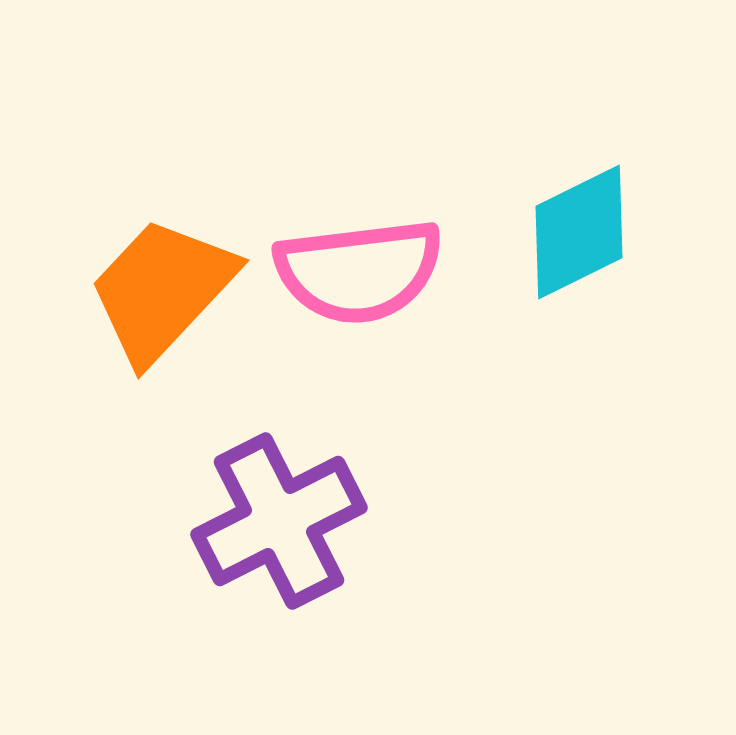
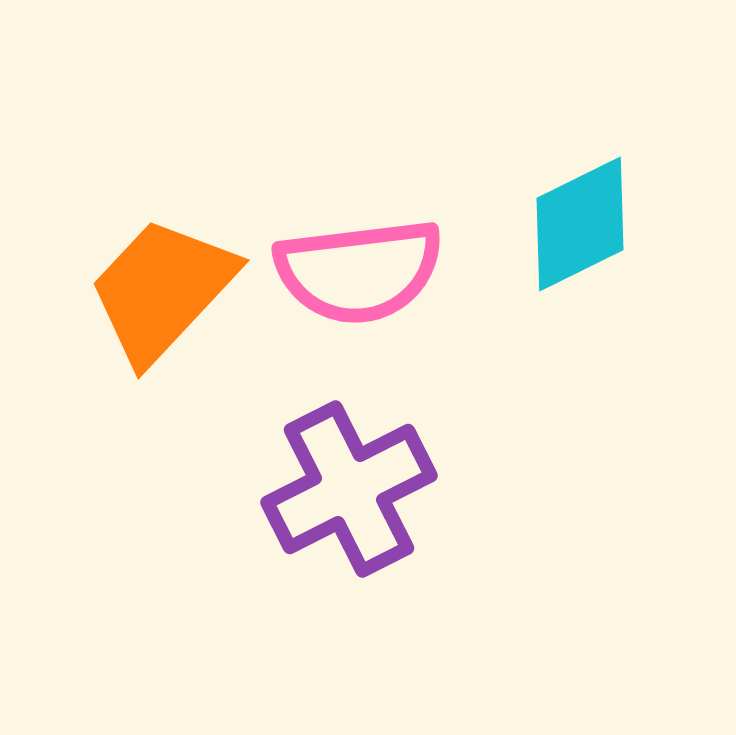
cyan diamond: moved 1 px right, 8 px up
purple cross: moved 70 px right, 32 px up
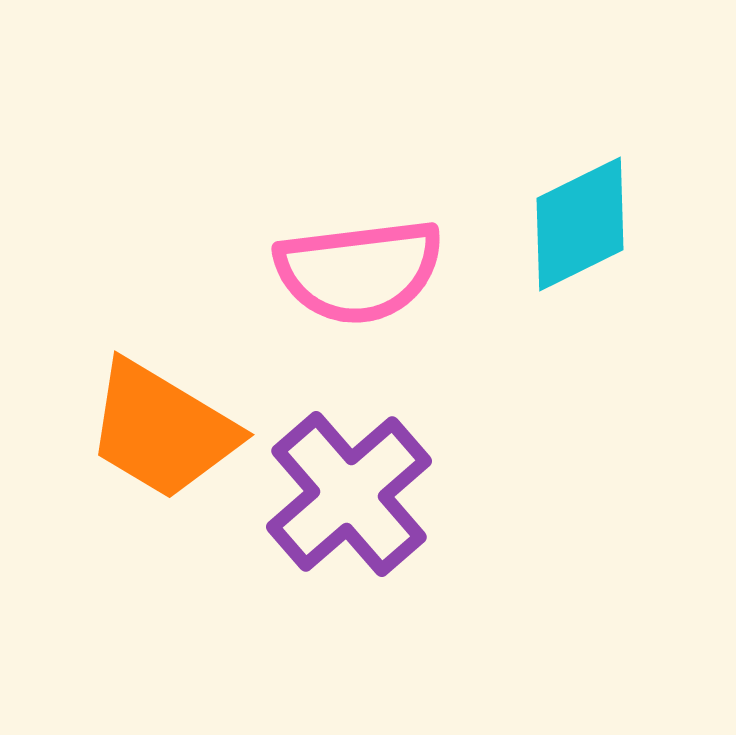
orange trapezoid: moved 140 px down; rotated 102 degrees counterclockwise
purple cross: moved 5 px down; rotated 14 degrees counterclockwise
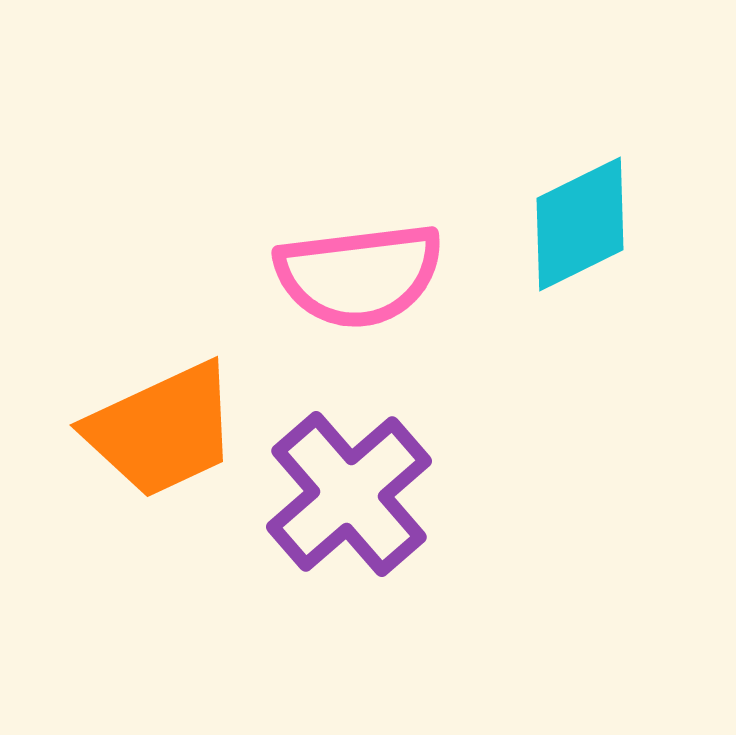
pink semicircle: moved 4 px down
orange trapezoid: rotated 56 degrees counterclockwise
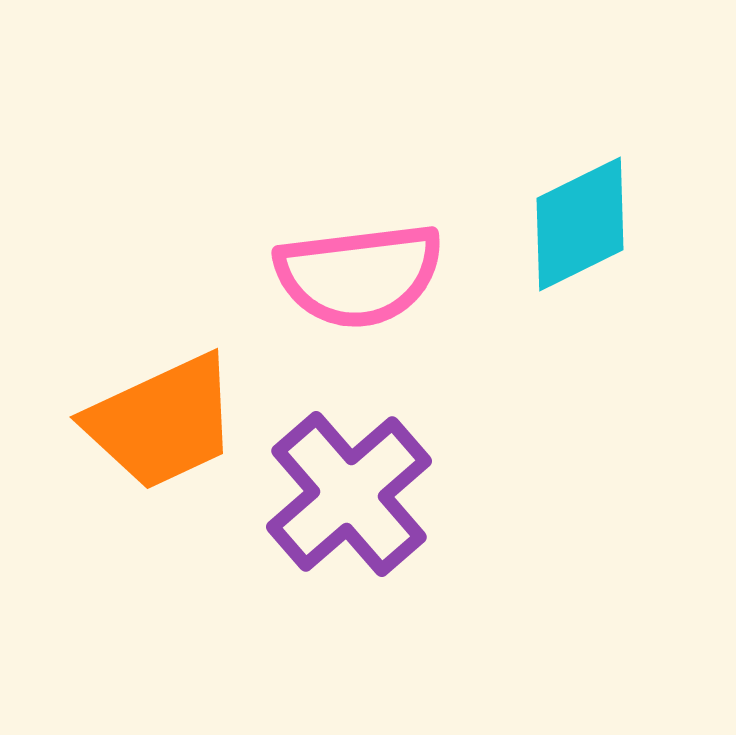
orange trapezoid: moved 8 px up
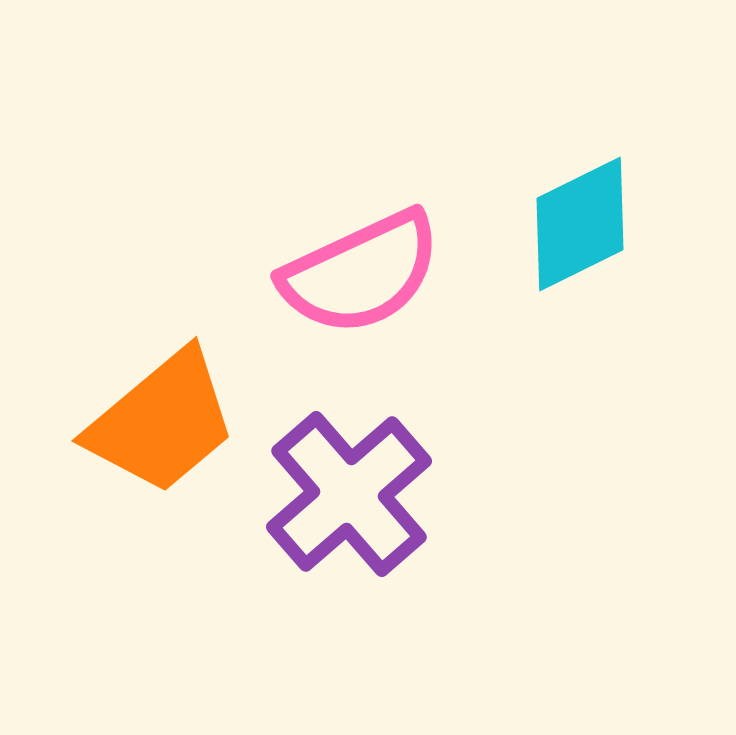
pink semicircle: moved 2 px right, 2 px up; rotated 18 degrees counterclockwise
orange trapezoid: rotated 15 degrees counterclockwise
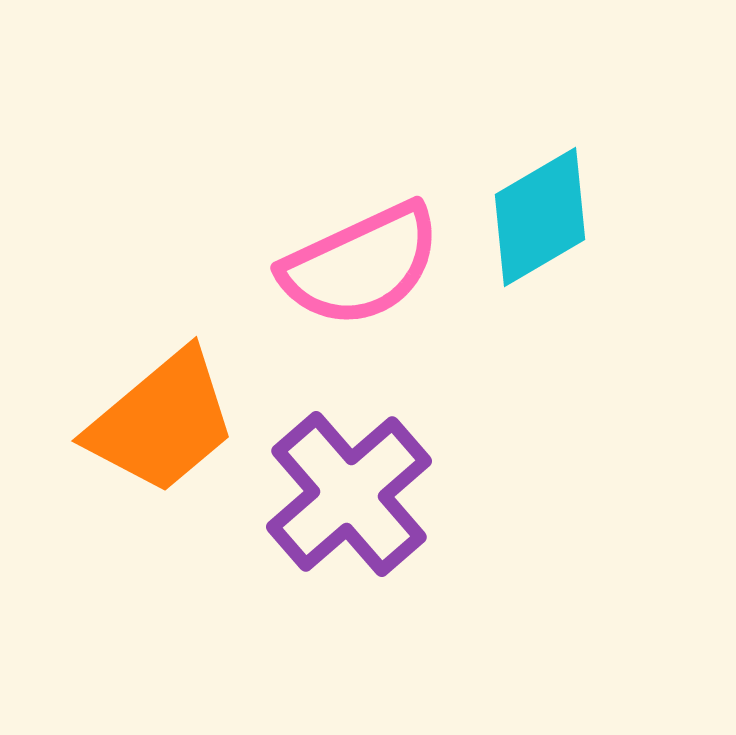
cyan diamond: moved 40 px left, 7 px up; rotated 4 degrees counterclockwise
pink semicircle: moved 8 px up
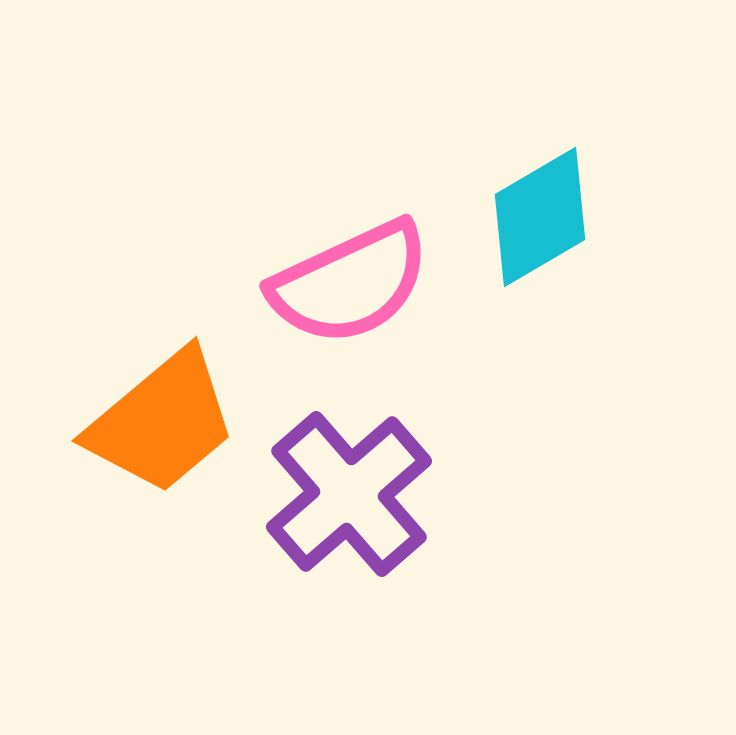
pink semicircle: moved 11 px left, 18 px down
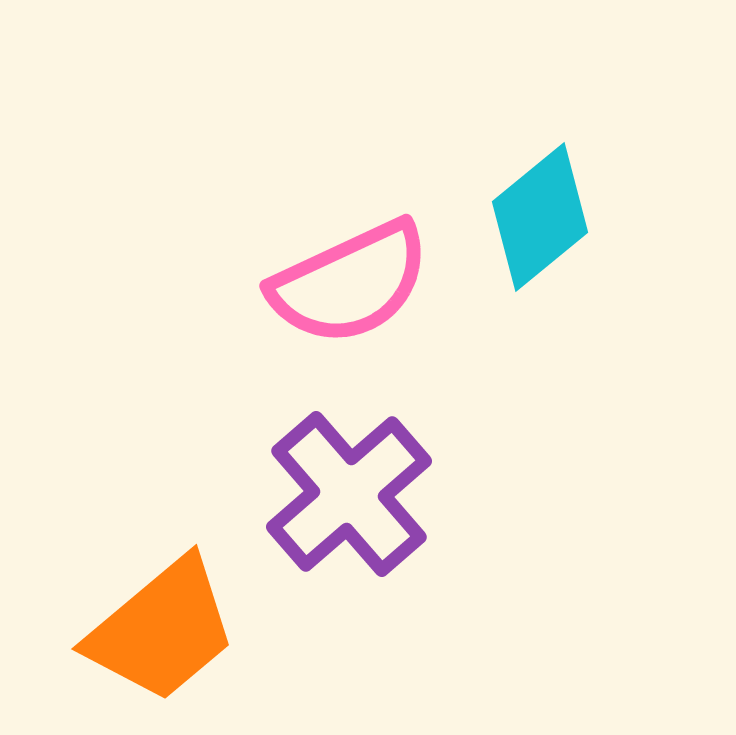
cyan diamond: rotated 9 degrees counterclockwise
orange trapezoid: moved 208 px down
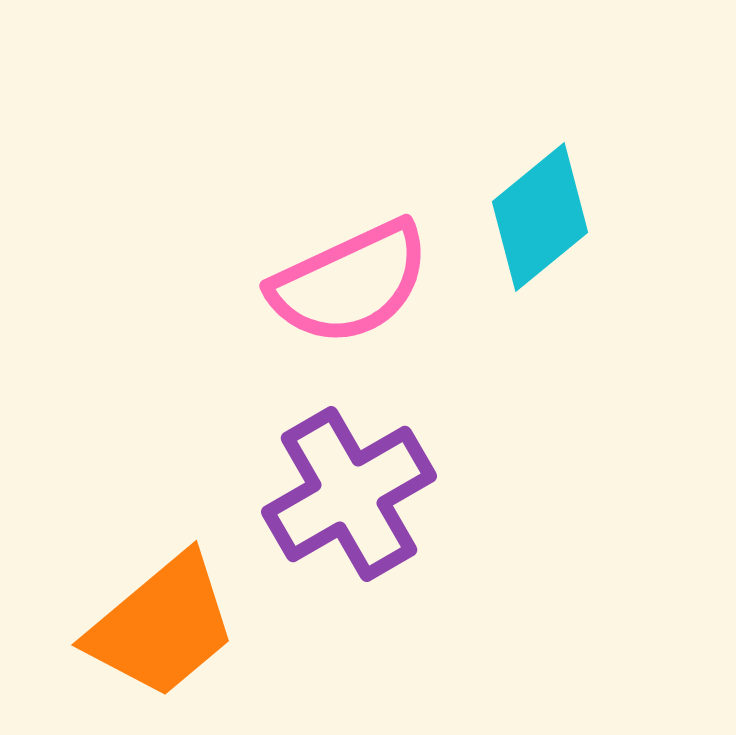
purple cross: rotated 11 degrees clockwise
orange trapezoid: moved 4 px up
